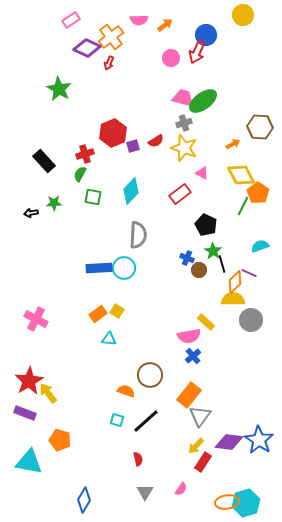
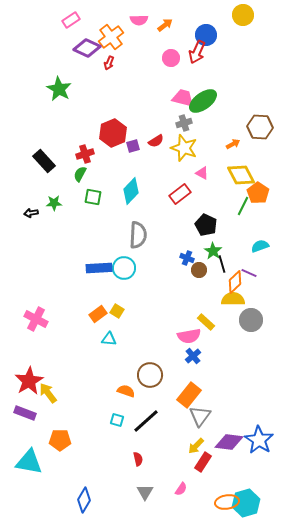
orange pentagon at (60, 440): rotated 15 degrees counterclockwise
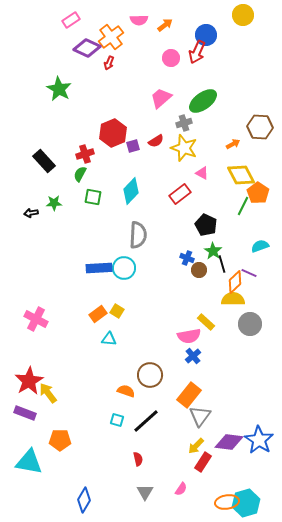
pink trapezoid at (183, 98): moved 22 px left; rotated 55 degrees counterclockwise
gray circle at (251, 320): moved 1 px left, 4 px down
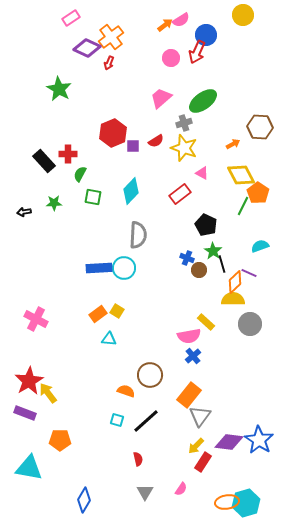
pink rectangle at (71, 20): moved 2 px up
pink semicircle at (139, 20): moved 42 px right; rotated 30 degrees counterclockwise
purple square at (133, 146): rotated 16 degrees clockwise
red cross at (85, 154): moved 17 px left; rotated 18 degrees clockwise
black arrow at (31, 213): moved 7 px left, 1 px up
cyan triangle at (29, 462): moved 6 px down
